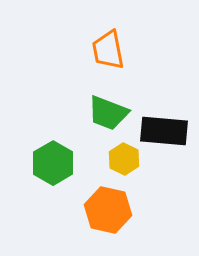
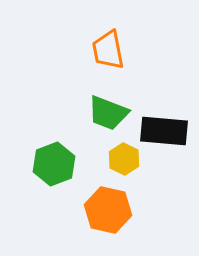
green hexagon: moved 1 px right, 1 px down; rotated 9 degrees clockwise
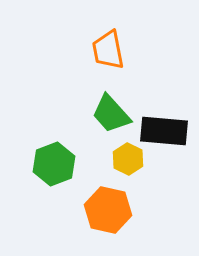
green trapezoid: moved 3 px right, 1 px down; rotated 27 degrees clockwise
yellow hexagon: moved 4 px right
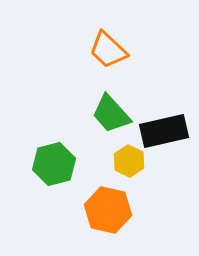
orange trapezoid: rotated 36 degrees counterclockwise
black rectangle: rotated 18 degrees counterclockwise
yellow hexagon: moved 1 px right, 2 px down
green hexagon: rotated 6 degrees clockwise
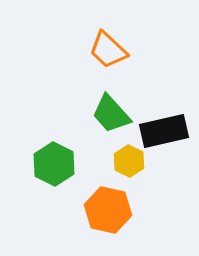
green hexagon: rotated 18 degrees counterclockwise
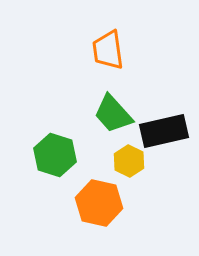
orange trapezoid: rotated 39 degrees clockwise
green trapezoid: moved 2 px right
green hexagon: moved 1 px right, 9 px up; rotated 9 degrees counterclockwise
orange hexagon: moved 9 px left, 7 px up
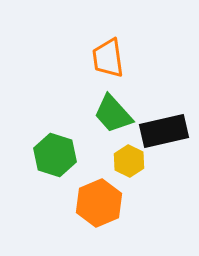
orange trapezoid: moved 8 px down
orange hexagon: rotated 24 degrees clockwise
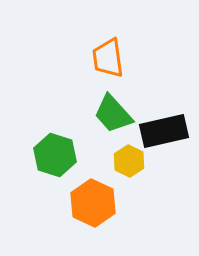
orange hexagon: moved 6 px left; rotated 12 degrees counterclockwise
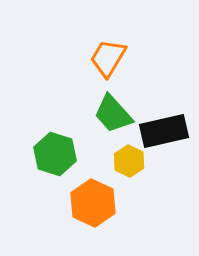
orange trapezoid: rotated 39 degrees clockwise
green hexagon: moved 1 px up
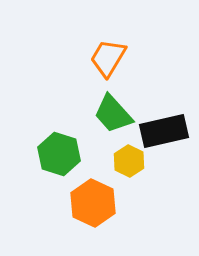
green hexagon: moved 4 px right
